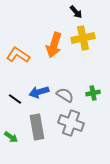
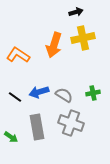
black arrow: rotated 64 degrees counterclockwise
gray semicircle: moved 1 px left
black line: moved 2 px up
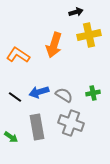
yellow cross: moved 6 px right, 3 px up
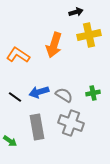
green arrow: moved 1 px left, 4 px down
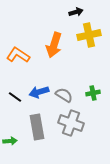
green arrow: rotated 40 degrees counterclockwise
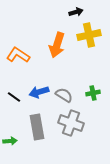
orange arrow: moved 3 px right
black line: moved 1 px left
